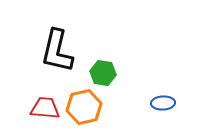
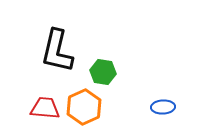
green hexagon: moved 1 px up
blue ellipse: moved 4 px down
orange hexagon: rotated 12 degrees counterclockwise
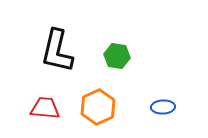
green hexagon: moved 14 px right, 16 px up
orange hexagon: moved 14 px right
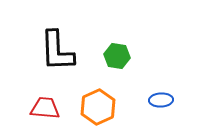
black L-shape: rotated 15 degrees counterclockwise
blue ellipse: moved 2 px left, 7 px up
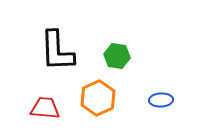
orange hexagon: moved 9 px up
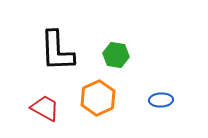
green hexagon: moved 1 px left, 1 px up
red trapezoid: rotated 24 degrees clockwise
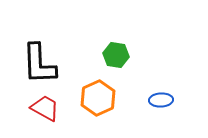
black L-shape: moved 18 px left, 13 px down
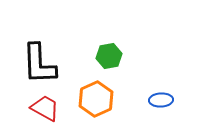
green hexagon: moved 7 px left, 1 px down; rotated 20 degrees counterclockwise
orange hexagon: moved 2 px left, 1 px down
